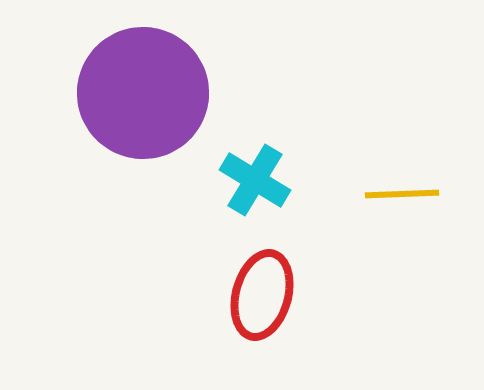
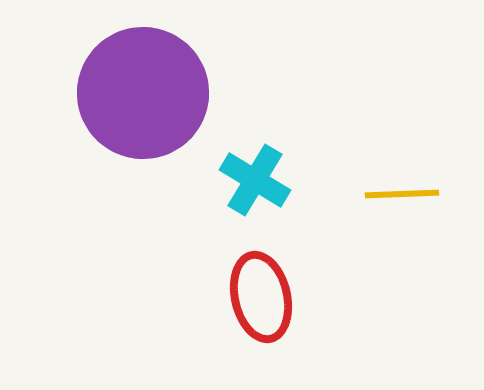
red ellipse: moved 1 px left, 2 px down; rotated 28 degrees counterclockwise
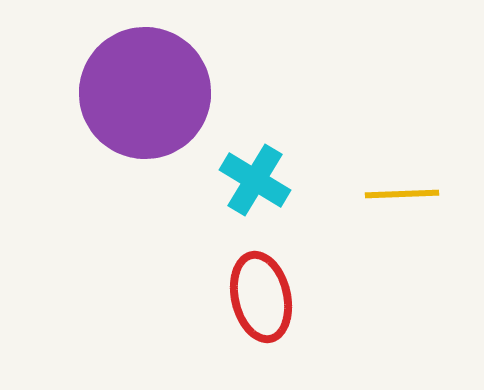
purple circle: moved 2 px right
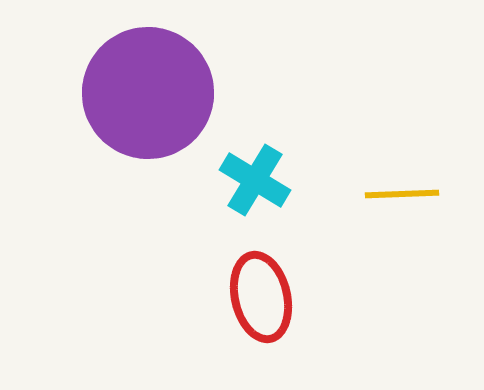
purple circle: moved 3 px right
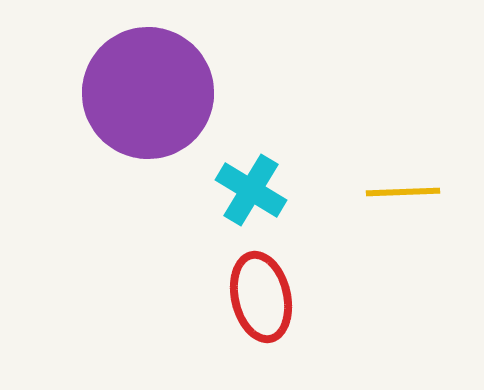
cyan cross: moved 4 px left, 10 px down
yellow line: moved 1 px right, 2 px up
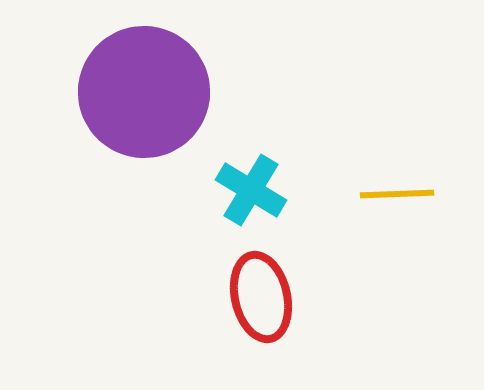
purple circle: moved 4 px left, 1 px up
yellow line: moved 6 px left, 2 px down
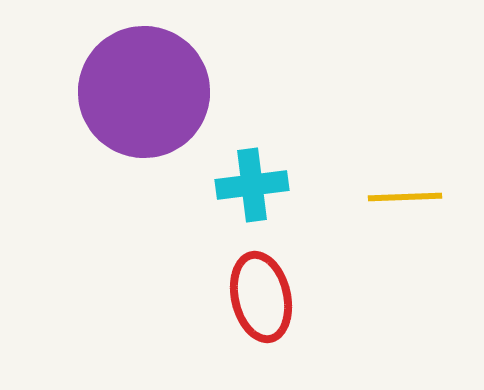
cyan cross: moved 1 px right, 5 px up; rotated 38 degrees counterclockwise
yellow line: moved 8 px right, 3 px down
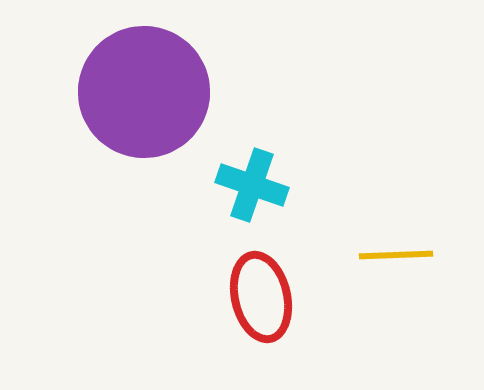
cyan cross: rotated 26 degrees clockwise
yellow line: moved 9 px left, 58 px down
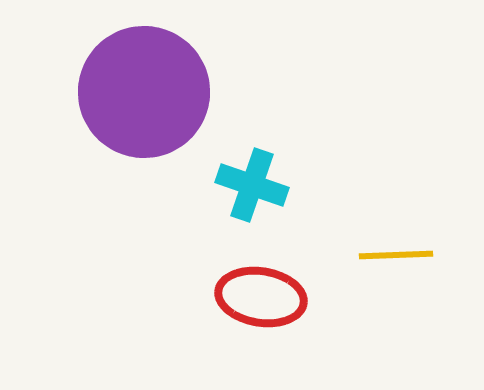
red ellipse: rotated 68 degrees counterclockwise
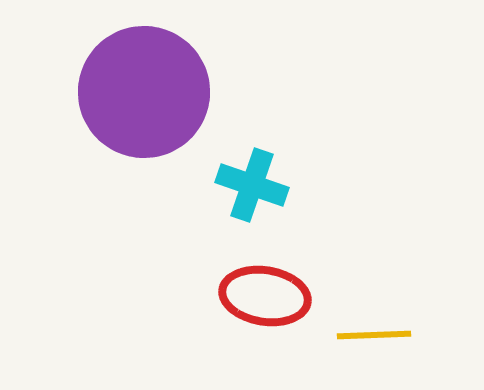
yellow line: moved 22 px left, 80 px down
red ellipse: moved 4 px right, 1 px up
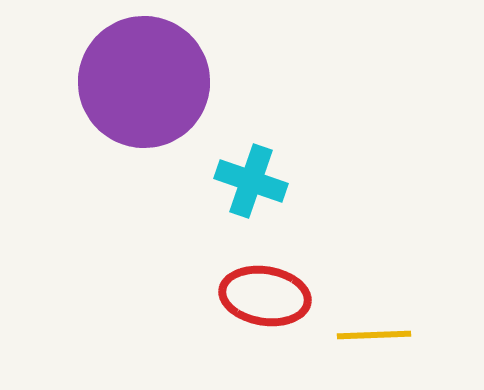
purple circle: moved 10 px up
cyan cross: moved 1 px left, 4 px up
